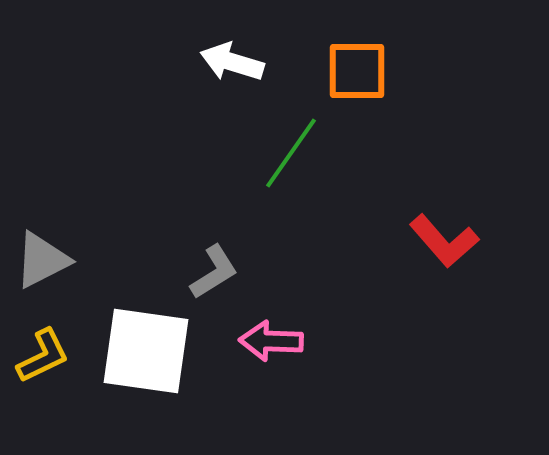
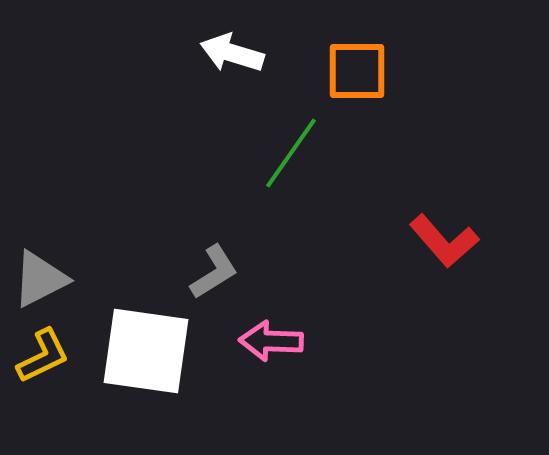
white arrow: moved 9 px up
gray triangle: moved 2 px left, 19 px down
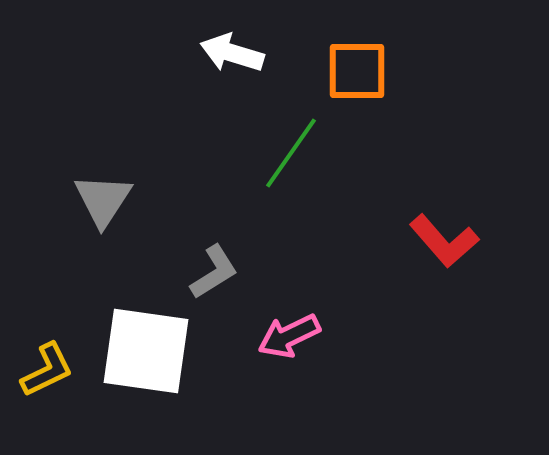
gray triangle: moved 63 px right, 79 px up; rotated 30 degrees counterclockwise
pink arrow: moved 18 px right, 5 px up; rotated 28 degrees counterclockwise
yellow L-shape: moved 4 px right, 14 px down
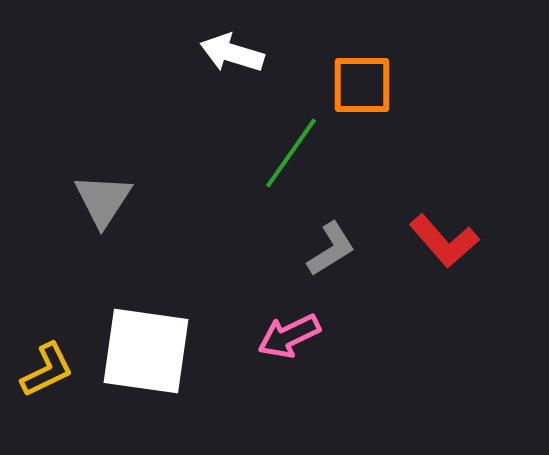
orange square: moved 5 px right, 14 px down
gray L-shape: moved 117 px right, 23 px up
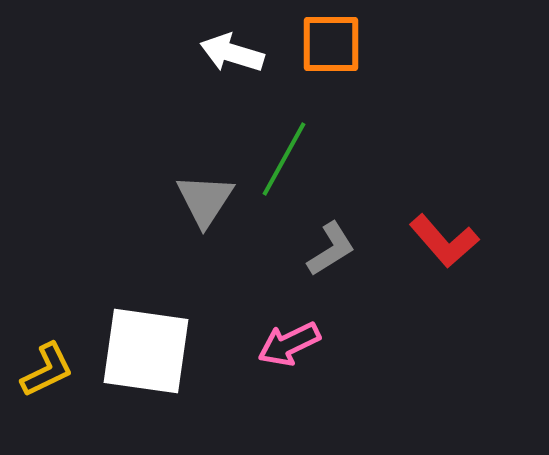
orange square: moved 31 px left, 41 px up
green line: moved 7 px left, 6 px down; rotated 6 degrees counterclockwise
gray triangle: moved 102 px right
pink arrow: moved 8 px down
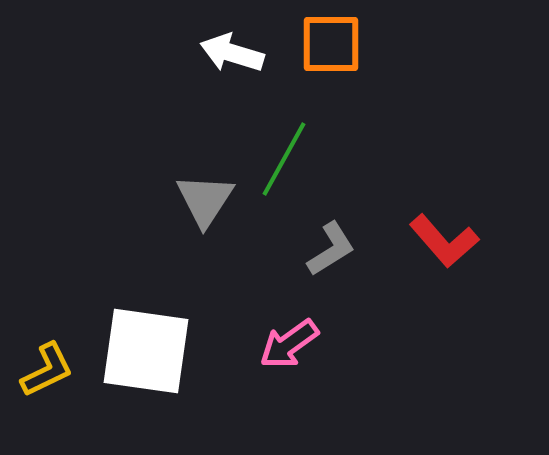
pink arrow: rotated 10 degrees counterclockwise
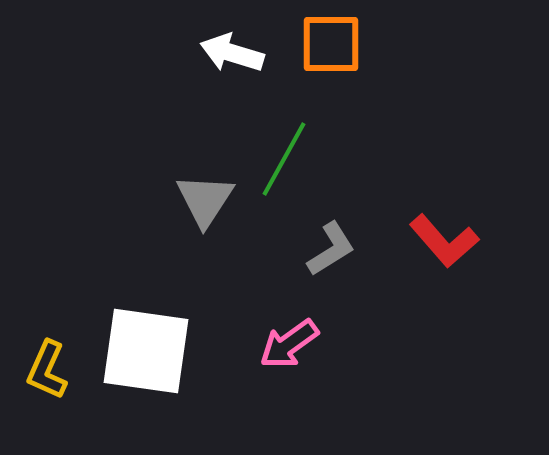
yellow L-shape: rotated 140 degrees clockwise
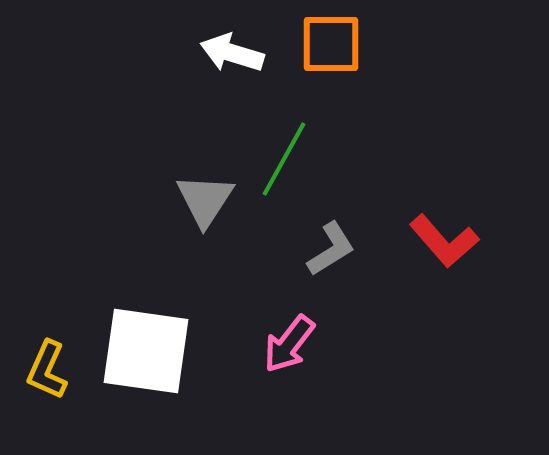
pink arrow: rotated 16 degrees counterclockwise
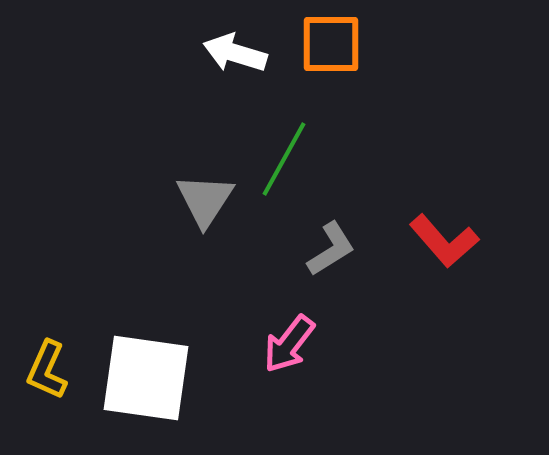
white arrow: moved 3 px right
white square: moved 27 px down
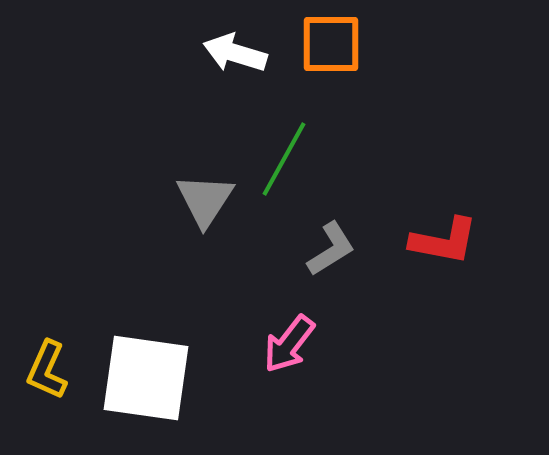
red L-shape: rotated 38 degrees counterclockwise
